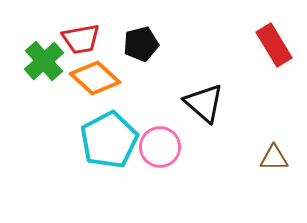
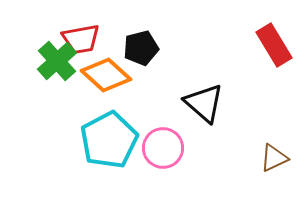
black pentagon: moved 4 px down
green cross: moved 13 px right
orange diamond: moved 11 px right, 3 px up
pink circle: moved 3 px right, 1 px down
brown triangle: rotated 24 degrees counterclockwise
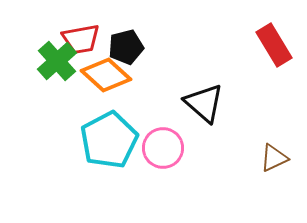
black pentagon: moved 15 px left, 1 px up
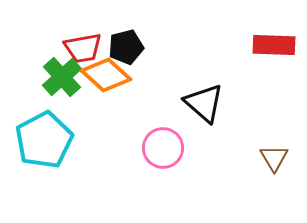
red trapezoid: moved 2 px right, 9 px down
red rectangle: rotated 57 degrees counterclockwise
green cross: moved 5 px right, 16 px down
cyan pentagon: moved 65 px left
brown triangle: rotated 36 degrees counterclockwise
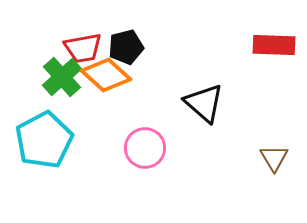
pink circle: moved 18 px left
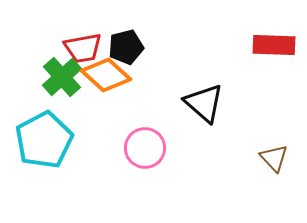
brown triangle: rotated 12 degrees counterclockwise
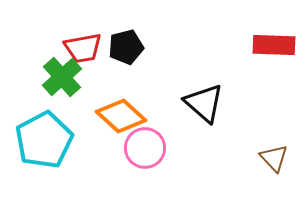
orange diamond: moved 15 px right, 41 px down
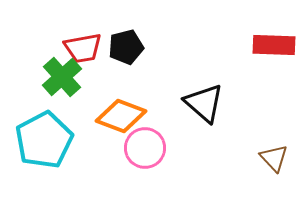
orange diamond: rotated 21 degrees counterclockwise
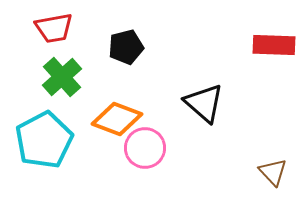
red trapezoid: moved 29 px left, 20 px up
orange diamond: moved 4 px left, 3 px down
brown triangle: moved 1 px left, 14 px down
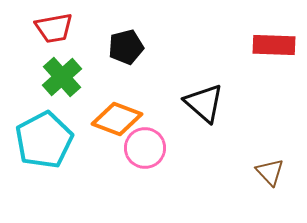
brown triangle: moved 3 px left
